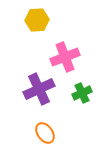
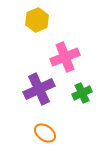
yellow hexagon: rotated 20 degrees counterclockwise
orange ellipse: rotated 20 degrees counterclockwise
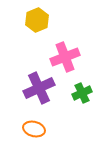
purple cross: moved 1 px up
orange ellipse: moved 11 px left, 4 px up; rotated 20 degrees counterclockwise
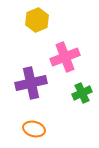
purple cross: moved 8 px left, 5 px up; rotated 12 degrees clockwise
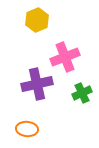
purple cross: moved 6 px right, 1 px down
orange ellipse: moved 7 px left; rotated 10 degrees counterclockwise
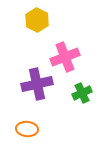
yellow hexagon: rotated 10 degrees counterclockwise
